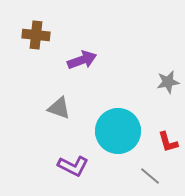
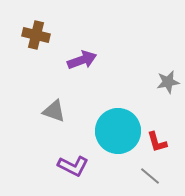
brown cross: rotated 8 degrees clockwise
gray triangle: moved 5 px left, 3 px down
red L-shape: moved 11 px left
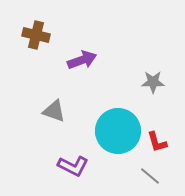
gray star: moved 15 px left; rotated 10 degrees clockwise
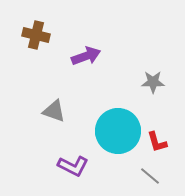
purple arrow: moved 4 px right, 4 px up
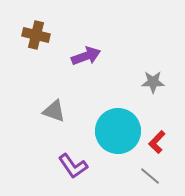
red L-shape: rotated 60 degrees clockwise
purple L-shape: rotated 28 degrees clockwise
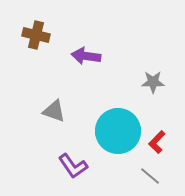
purple arrow: rotated 152 degrees counterclockwise
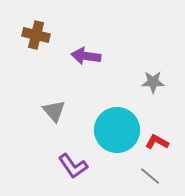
gray triangle: rotated 30 degrees clockwise
cyan circle: moved 1 px left, 1 px up
red L-shape: rotated 75 degrees clockwise
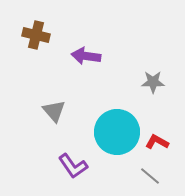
cyan circle: moved 2 px down
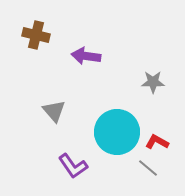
gray line: moved 2 px left, 8 px up
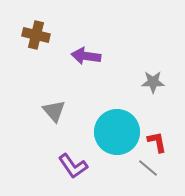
red L-shape: rotated 50 degrees clockwise
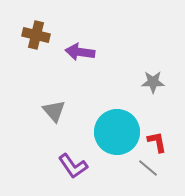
purple arrow: moved 6 px left, 4 px up
